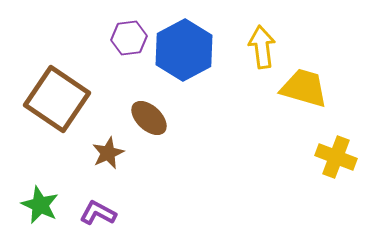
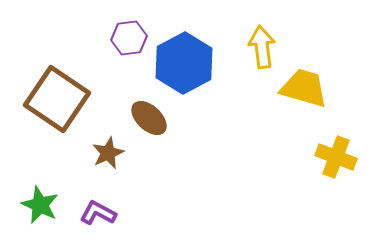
blue hexagon: moved 13 px down
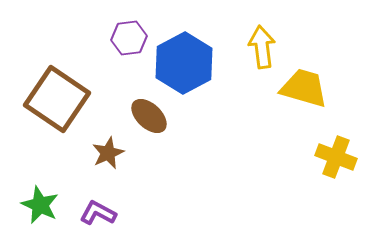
brown ellipse: moved 2 px up
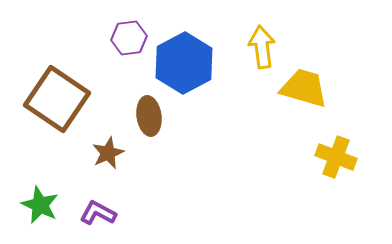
brown ellipse: rotated 39 degrees clockwise
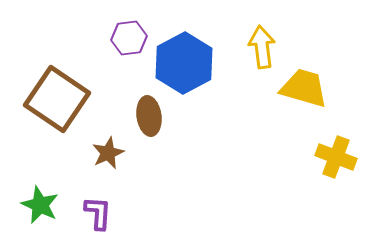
purple L-shape: rotated 66 degrees clockwise
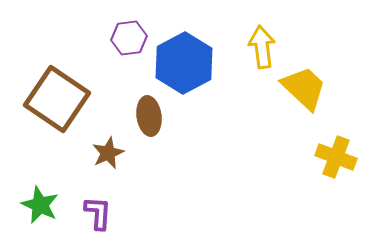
yellow trapezoid: rotated 27 degrees clockwise
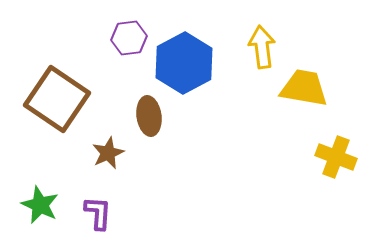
yellow trapezoid: rotated 33 degrees counterclockwise
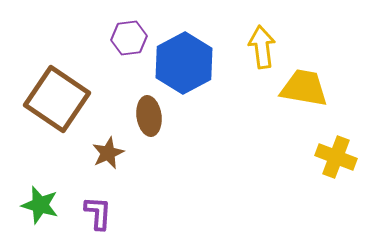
green star: rotated 9 degrees counterclockwise
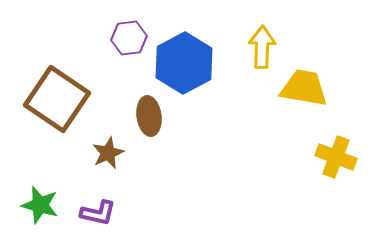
yellow arrow: rotated 9 degrees clockwise
purple L-shape: rotated 99 degrees clockwise
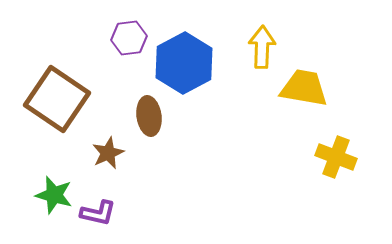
green star: moved 14 px right, 10 px up
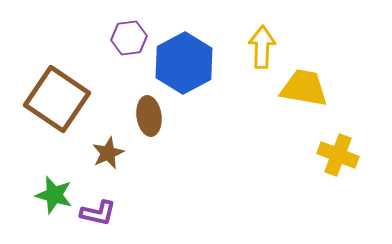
yellow cross: moved 2 px right, 2 px up
